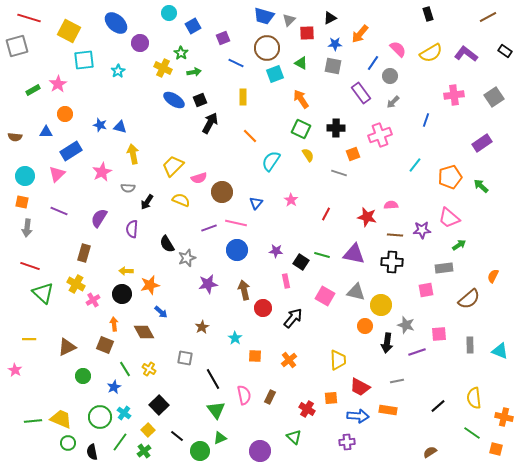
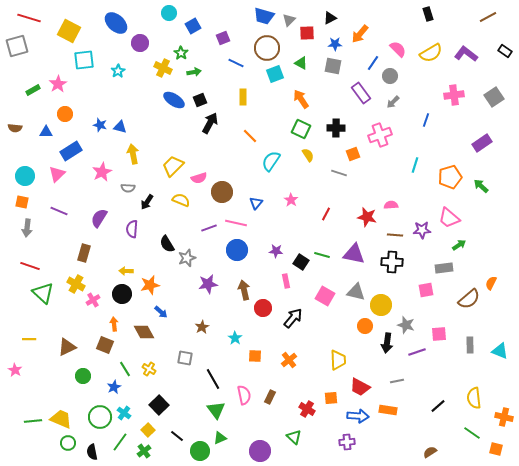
brown semicircle at (15, 137): moved 9 px up
cyan line at (415, 165): rotated 21 degrees counterclockwise
orange semicircle at (493, 276): moved 2 px left, 7 px down
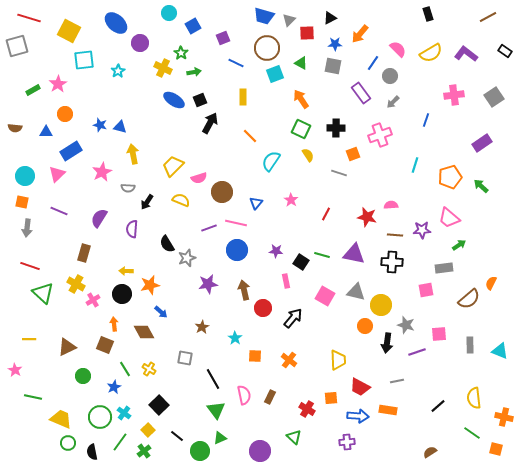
orange cross at (289, 360): rotated 14 degrees counterclockwise
green line at (33, 421): moved 24 px up; rotated 18 degrees clockwise
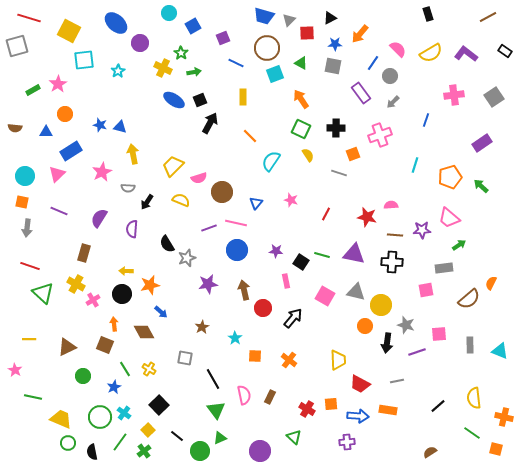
pink star at (291, 200): rotated 16 degrees counterclockwise
red trapezoid at (360, 387): moved 3 px up
orange square at (331, 398): moved 6 px down
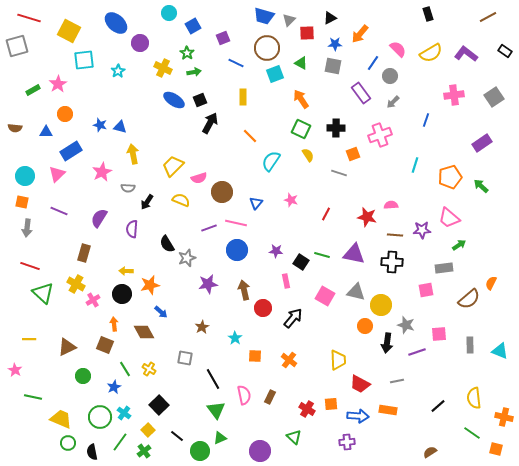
green star at (181, 53): moved 6 px right
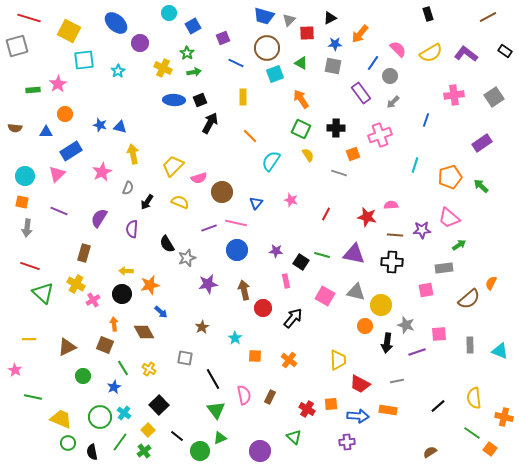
green rectangle at (33, 90): rotated 24 degrees clockwise
blue ellipse at (174, 100): rotated 30 degrees counterclockwise
gray semicircle at (128, 188): rotated 72 degrees counterclockwise
yellow semicircle at (181, 200): moved 1 px left, 2 px down
green line at (125, 369): moved 2 px left, 1 px up
orange square at (496, 449): moved 6 px left; rotated 24 degrees clockwise
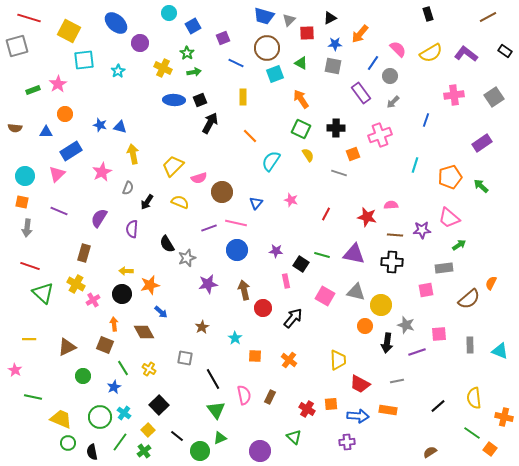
green rectangle at (33, 90): rotated 16 degrees counterclockwise
black square at (301, 262): moved 2 px down
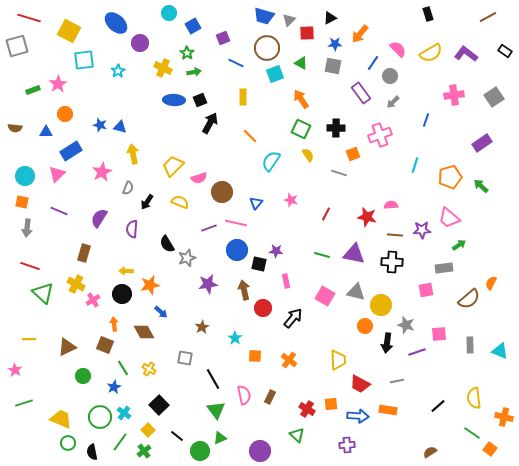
black square at (301, 264): moved 42 px left; rotated 21 degrees counterclockwise
green line at (33, 397): moved 9 px left, 6 px down; rotated 30 degrees counterclockwise
green triangle at (294, 437): moved 3 px right, 2 px up
purple cross at (347, 442): moved 3 px down
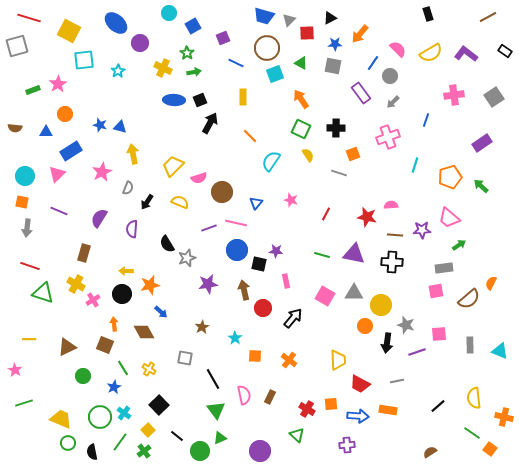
pink cross at (380, 135): moved 8 px right, 2 px down
pink square at (426, 290): moved 10 px right, 1 px down
gray triangle at (356, 292): moved 2 px left, 1 px down; rotated 12 degrees counterclockwise
green triangle at (43, 293): rotated 25 degrees counterclockwise
